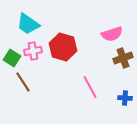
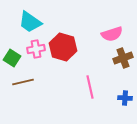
cyan trapezoid: moved 2 px right, 2 px up
pink cross: moved 3 px right, 2 px up
brown line: rotated 70 degrees counterclockwise
pink line: rotated 15 degrees clockwise
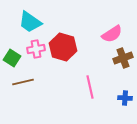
pink semicircle: rotated 15 degrees counterclockwise
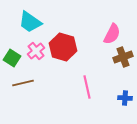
pink semicircle: rotated 30 degrees counterclockwise
pink cross: moved 2 px down; rotated 30 degrees counterclockwise
brown cross: moved 1 px up
brown line: moved 1 px down
pink line: moved 3 px left
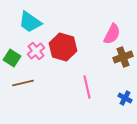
blue cross: rotated 24 degrees clockwise
